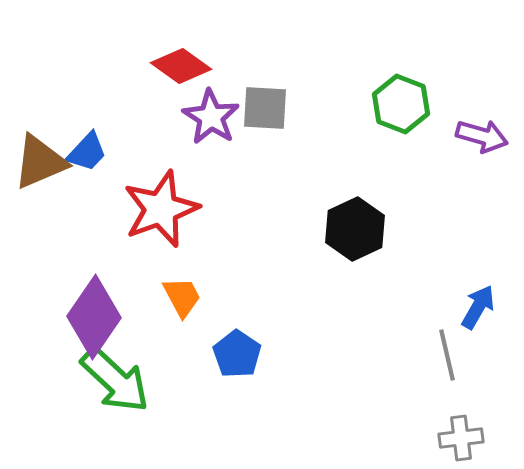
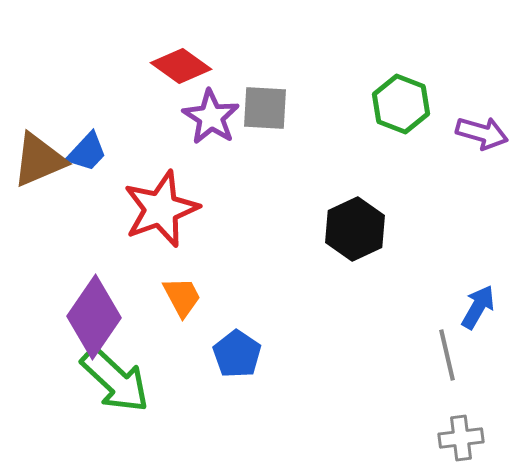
purple arrow: moved 3 px up
brown triangle: moved 1 px left, 2 px up
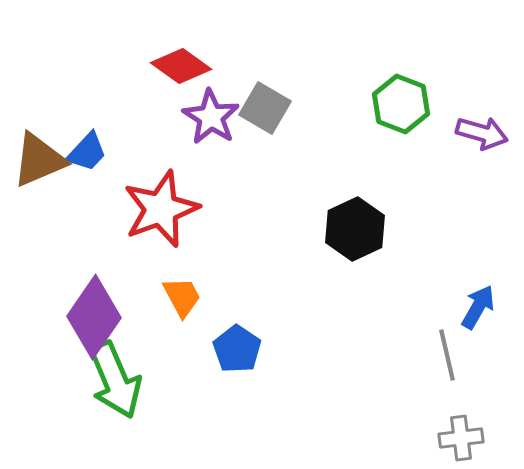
gray square: rotated 27 degrees clockwise
blue pentagon: moved 5 px up
green arrow: rotated 24 degrees clockwise
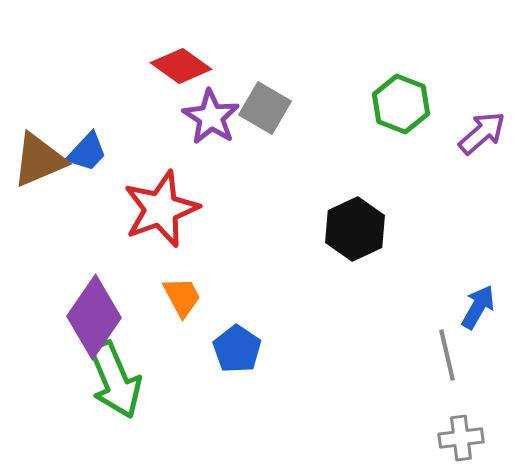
purple arrow: rotated 57 degrees counterclockwise
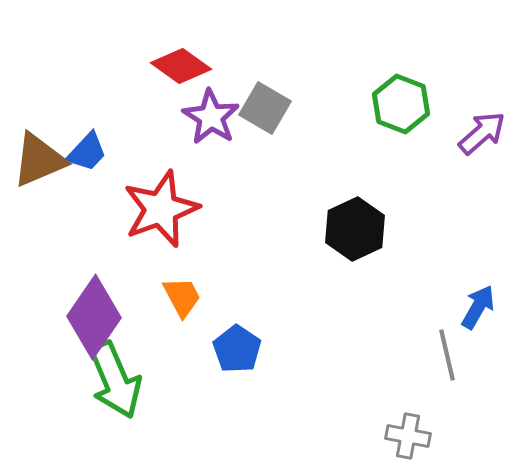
gray cross: moved 53 px left, 2 px up; rotated 18 degrees clockwise
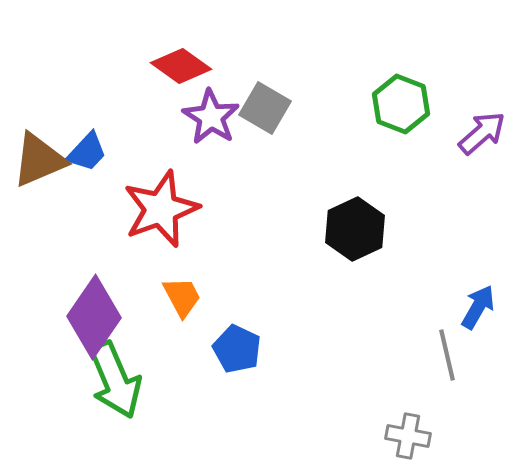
blue pentagon: rotated 9 degrees counterclockwise
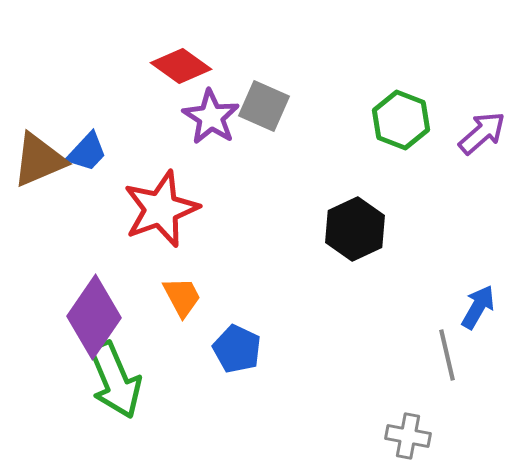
green hexagon: moved 16 px down
gray square: moved 1 px left, 2 px up; rotated 6 degrees counterclockwise
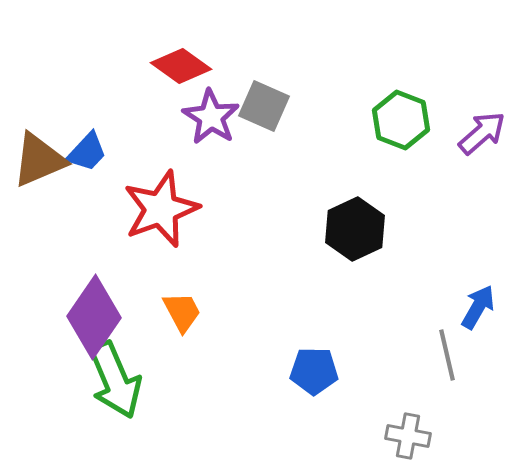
orange trapezoid: moved 15 px down
blue pentagon: moved 77 px right, 22 px down; rotated 24 degrees counterclockwise
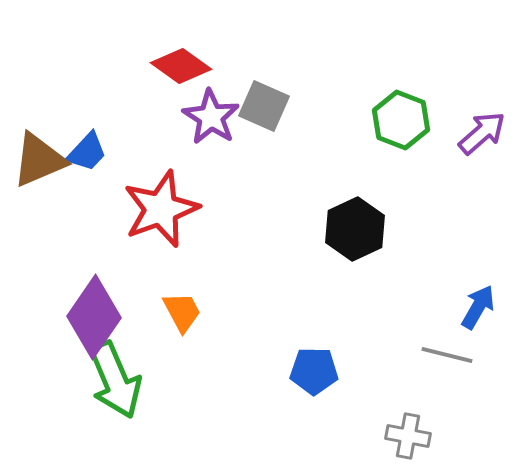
gray line: rotated 63 degrees counterclockwise
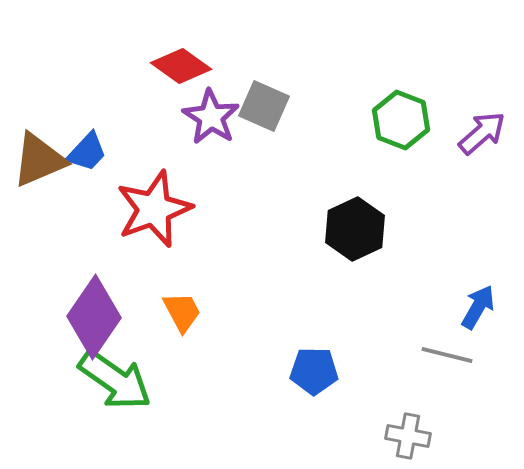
red star: moved 7 px left
green arrow: rotated 32 degrees counterclockwise
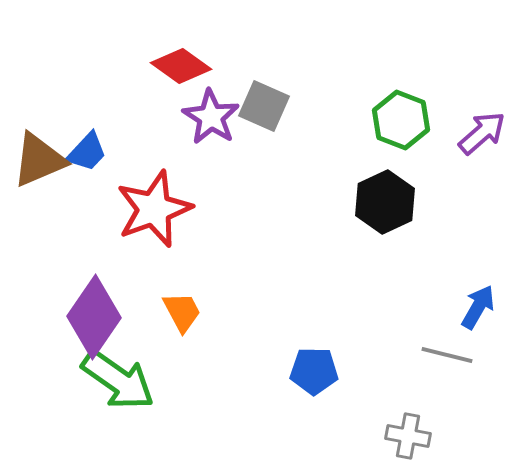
black hexagon: moved 30 px right, 27 px up
green arrow: moved 3 px right
